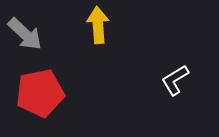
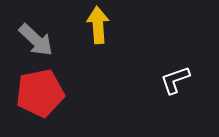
gray arrow: moved 11 px right, 6 px down
white L-shape: rotated 12 degrees clockwise
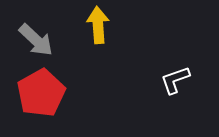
red pentagon: moved 1 px right; rotated 18 degrees counterclockwise
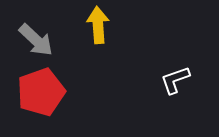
red pentagon: moved 1 px up; rotated 9 degrees clockwise
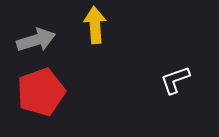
yellow arrow: moved 3 px left
gray arrow: rotated 60 degrees counterclockwise
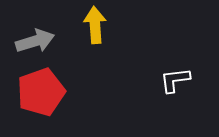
gray arrow: moved 1 px left, 1 px down
white L-shape: rotated 12 degrees clockwise
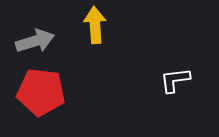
red pentagon: rotated 27 degrees clockwise
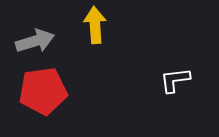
red pentagon: moved 2 px right, 1 px up; rotated 15 degrees counterclockwise
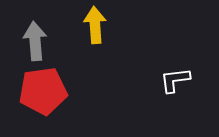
gray arrow: rotated 78 degrees counterclockwise
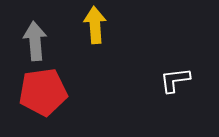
red pentagon: moved 1 px down
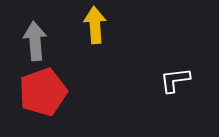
red pentagon: rotated 12 degrees counterclockwise
